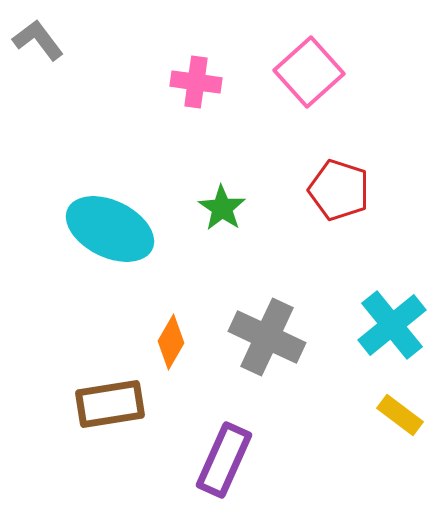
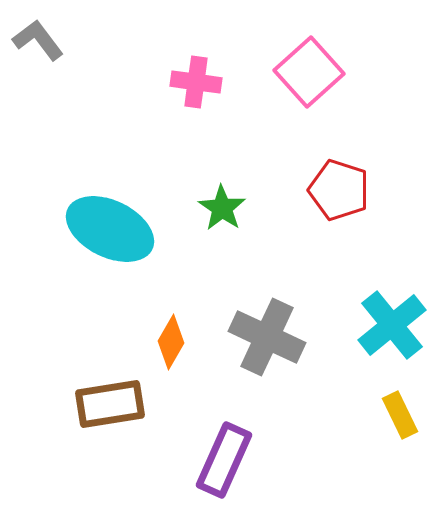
yellow rectangle: rotated 27 degrees clockwise
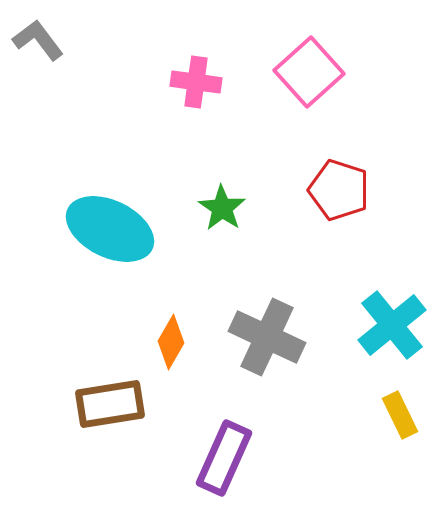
purple rectangle: moved 2 px up
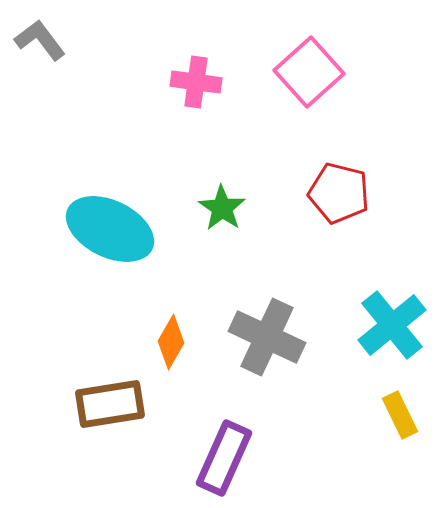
gray L-shape: moved 2 px right
red pentagon: moved 3 px down; rotated 4 degrees counterclockwise
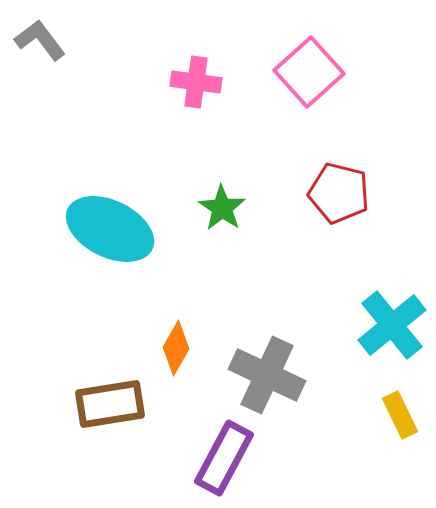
gray cross: moved 38 px down
orange diamond: moved 5 px right, 6 px down
purple rectangle: rotated 4 degrees clockwise
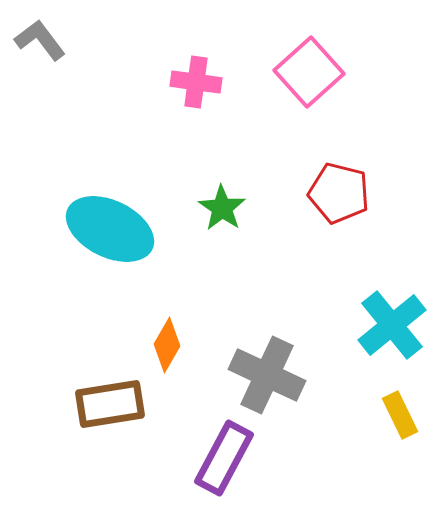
orange diamond: moved 9 px left, 3 px up
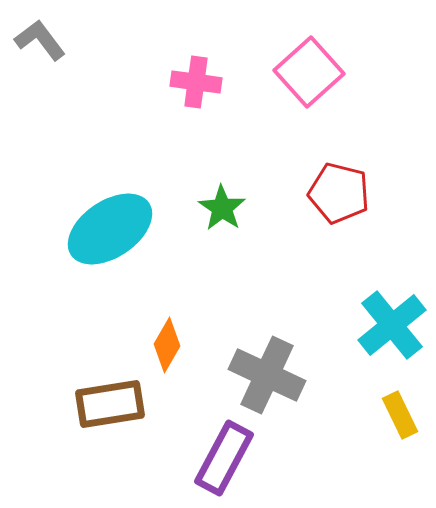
cyan ellipse: rotated 60 degrees counterclockwise
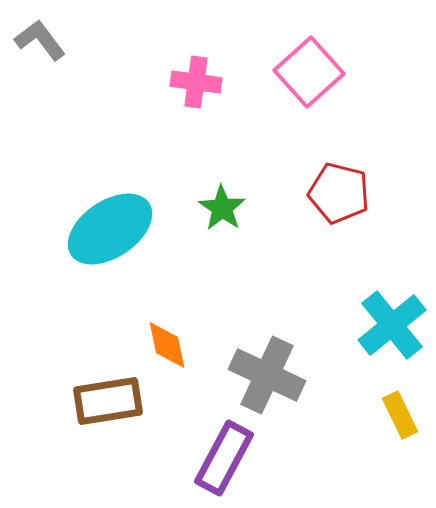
orange diamond: rotated 42 degrees counterclockwise
brown rectangle: moved 2 px left, 3 px up
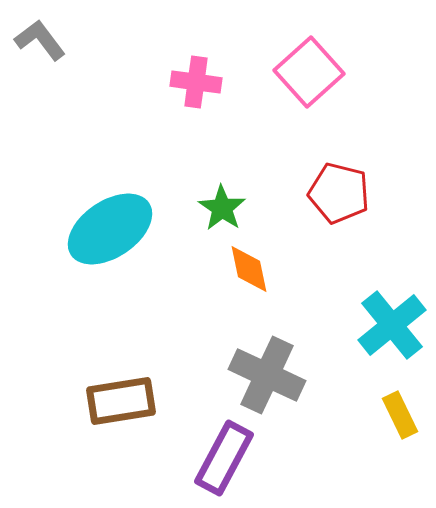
orange diamond: moved 82 px right, 76 px up
brown rectangle: moved 13 px right
